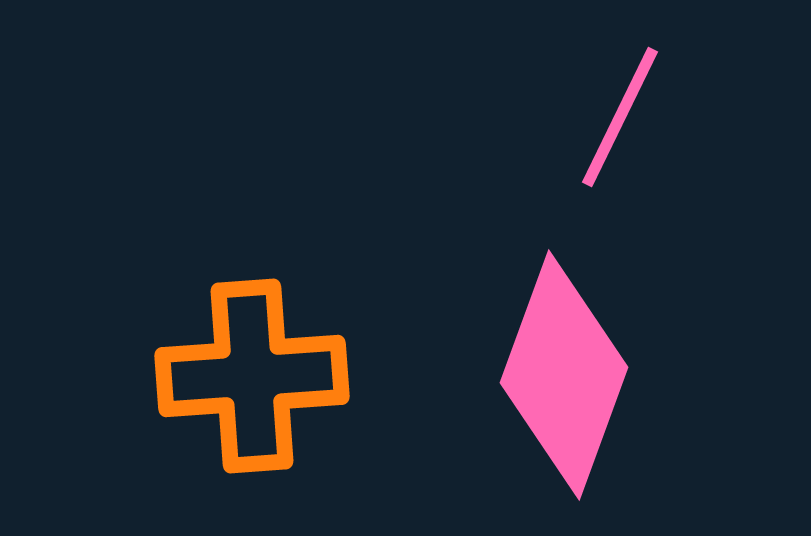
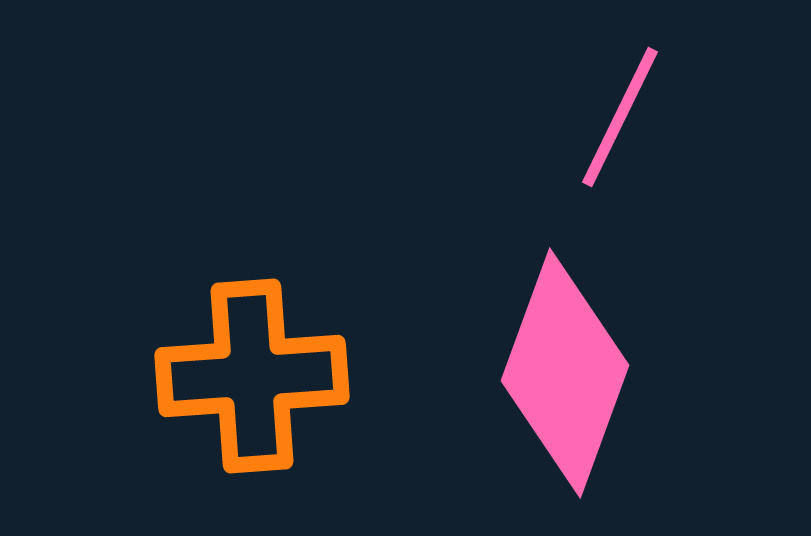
pink diamond: moved 1 px right, 2 px up
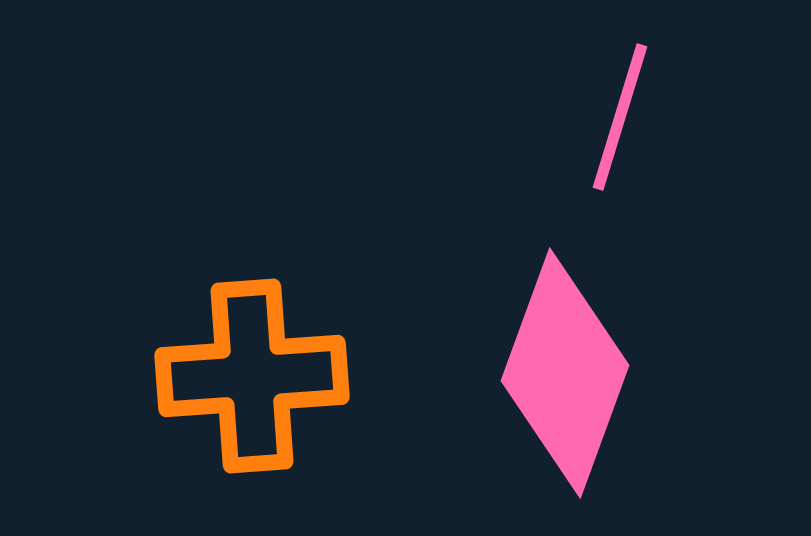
pink line: rotated 9 degrees counterclockwise
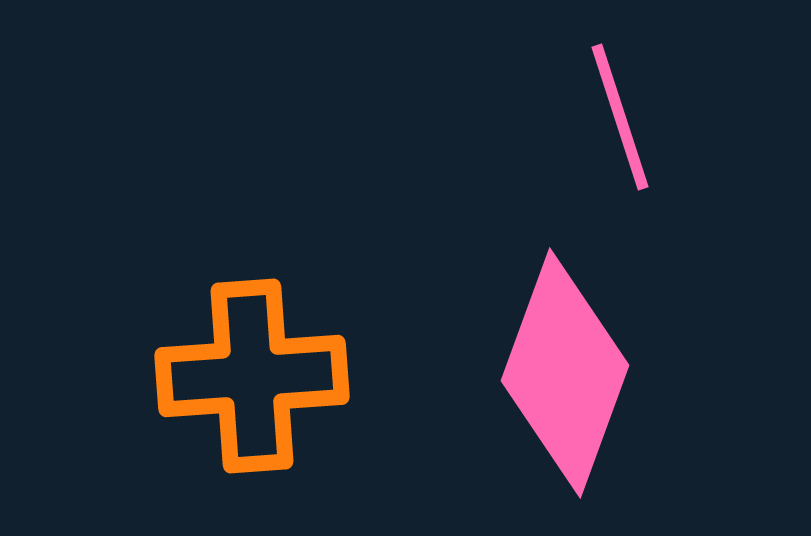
pink line: rotated 35 degrees counterclockwise
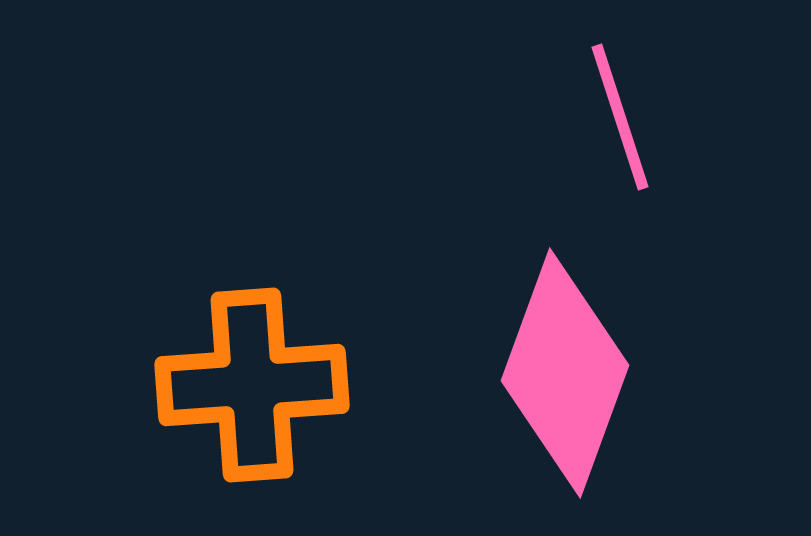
orange cross: moved 9 px down
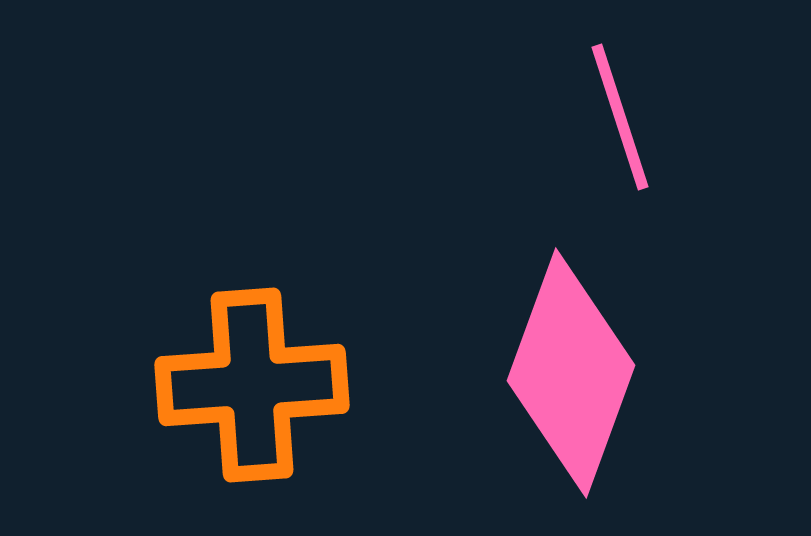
pink diamond: moved 6 px right
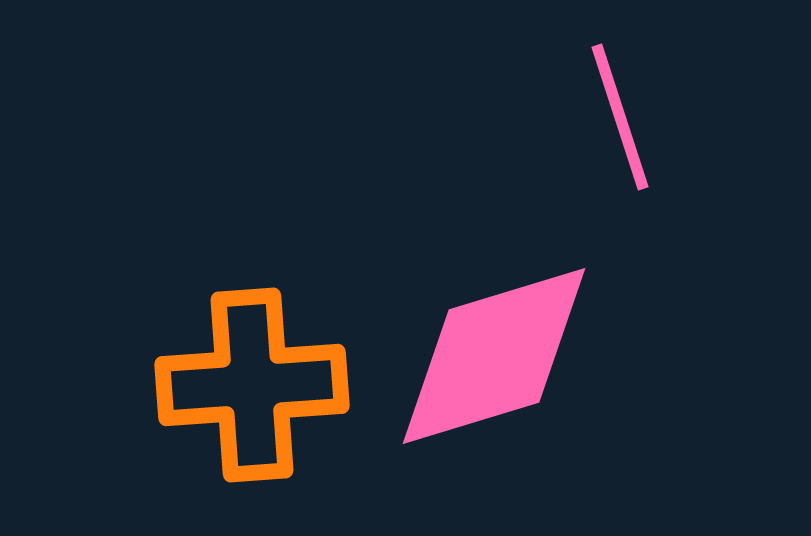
pink diamond: moved 77 px left, 17 px up; rotated 53 degrees clockwise
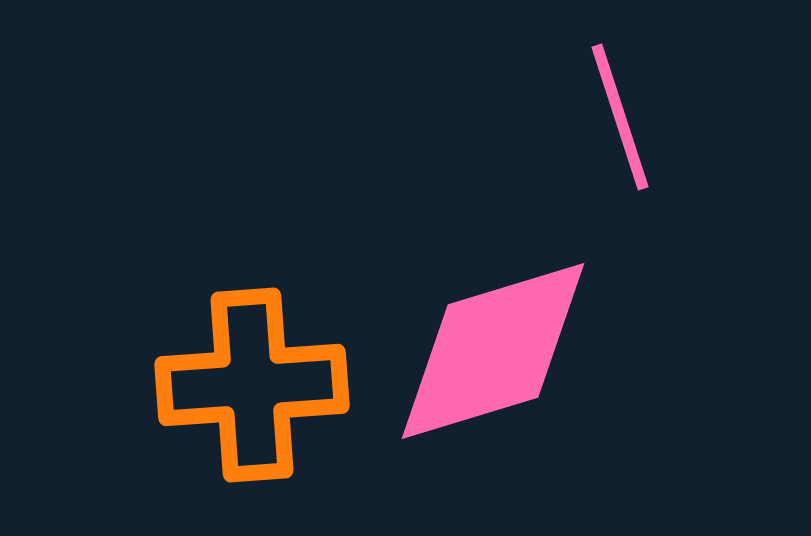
pink diamond: moved 1 px left, 5 px up
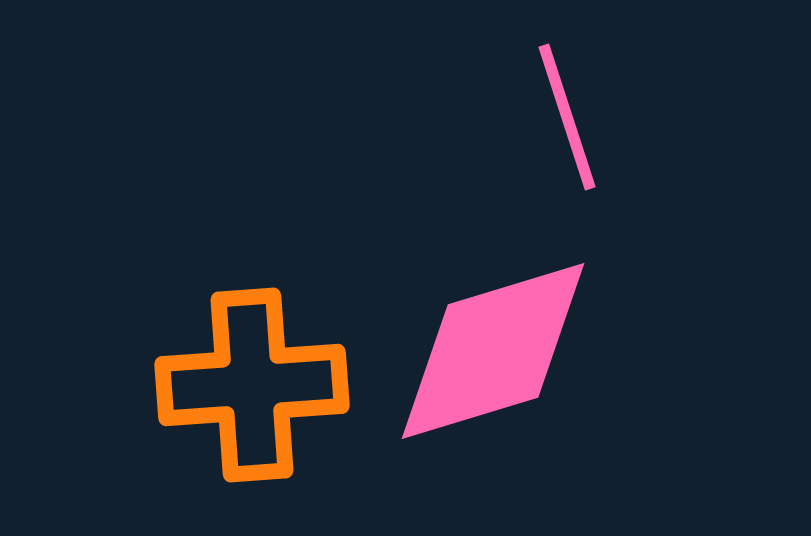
pink line: moved 53 px left
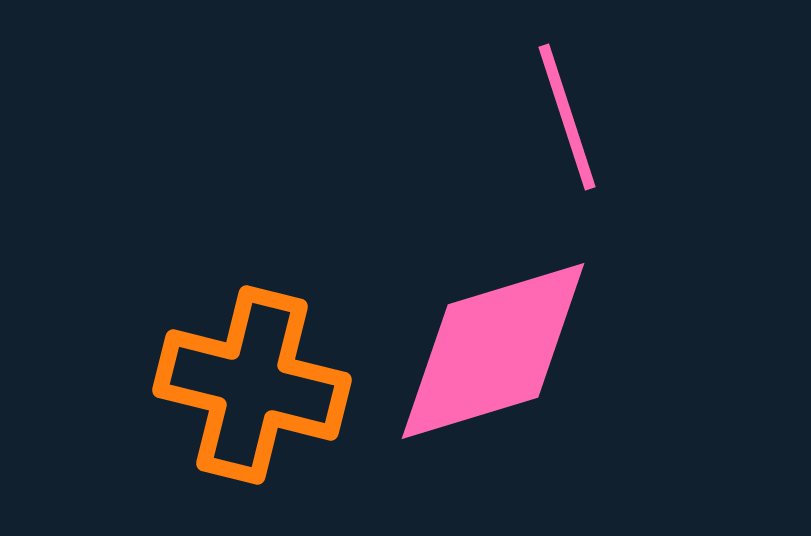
orange cross: rotated 18 degrees clockwise
